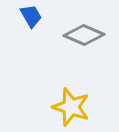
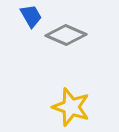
gray diamond: moved 18 px left
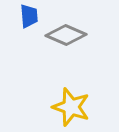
blue trapezoid: moved 2 px left; rotated 25 degrees clockwise
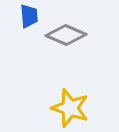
yellow star: moved 1 px left, 1 px down
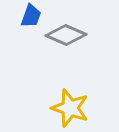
blue trapezoid: moved 2 px right; rotated 25 degrees clockwise
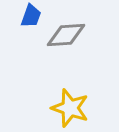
gray diamond: rotated 27 degrees counterclockwise
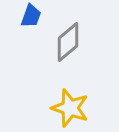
gray diamond: moved 2 px right, 7 px down; rotated 36 degrees counterclockwise
